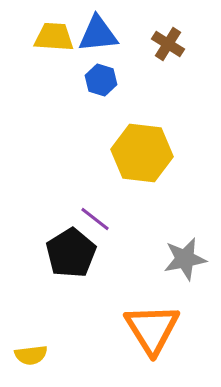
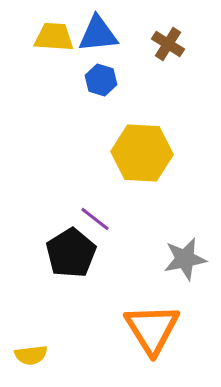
yellow hexagon: rotated 4 degrees counterclockwise
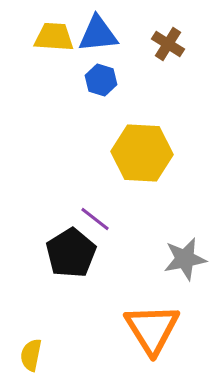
yellow semicircle: rotated 108 degrees clockwise
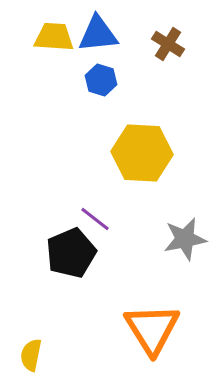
black pentagon: rotated 9 degrees clockwise
gray star: moved 20 px up
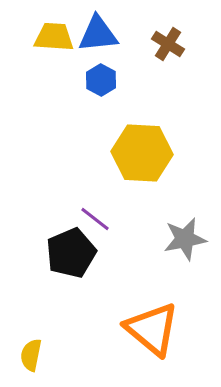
blue hexagon: rotated 12 degrees clockwise
orange triangle: rotated 18 degrees counterclockwise
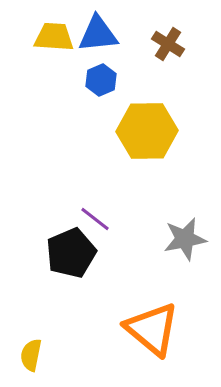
blue hexagon: rotated 8 degrees clockwise
yellow hexagon: moved 5 px right, 22 px up; rotated 4 degrees counterclockwise
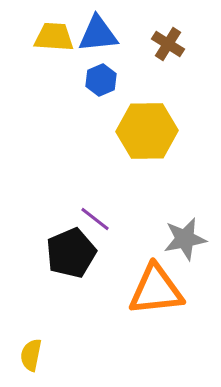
orange triangle: moved 4 px right, 39 px up; rotated 46 degrees counterclockwise
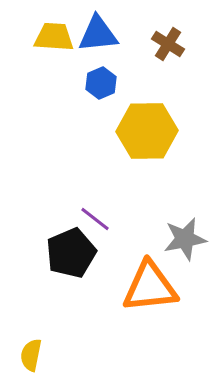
blue hexagon: moved 3 px down
orange triangle: moved 6 px left, 3 px up
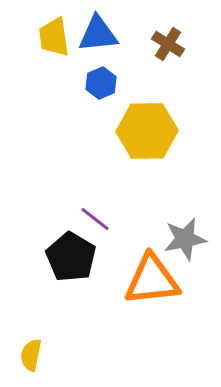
yellow trapezoid: rotated 102 degrees counterclockwise
black pentagon: moved 4 px down; rotated 18 degrees counterclockwise
orange triangle: moved 2 px right, 7 px up
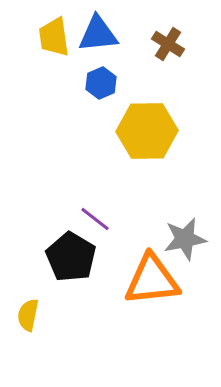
yellow semicircle: moved 3 px left, 40 px up
